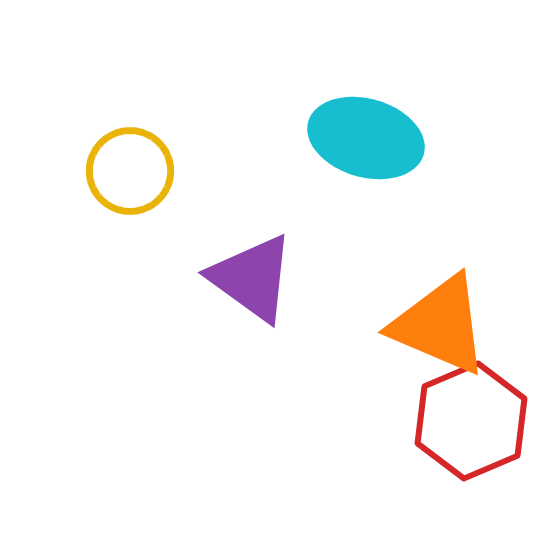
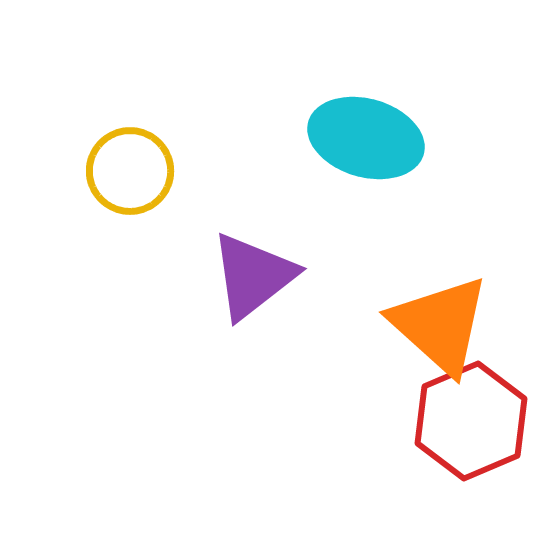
purple triangle: moved 1 px right, 2 px up; rotated 46 degrees clockwise
orange triangle: rotated 19 degrees clockwise
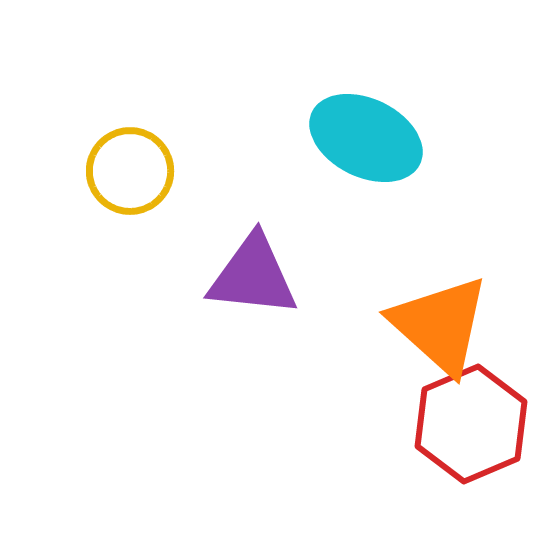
cyan ellipse: rotated 10 degrees clockwise
purple triangle: rotated 44 degrees clockwise
red hexagon: moved 3 px down
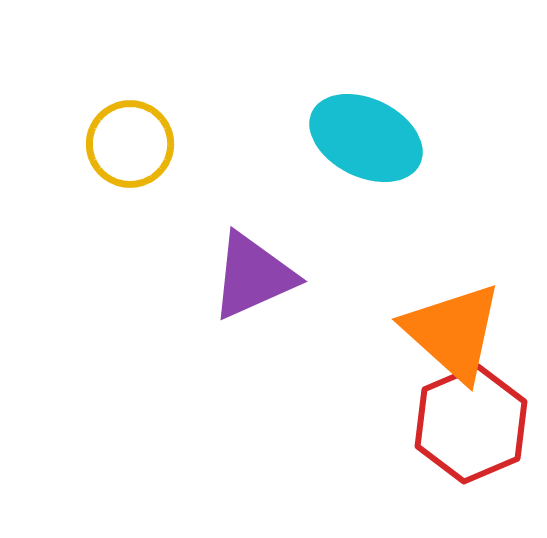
yellow circle: moved 27 px up
purple triangle: rotated 30 degrees counterclockwise
orange triangle: moved 13 px right, 7 px down
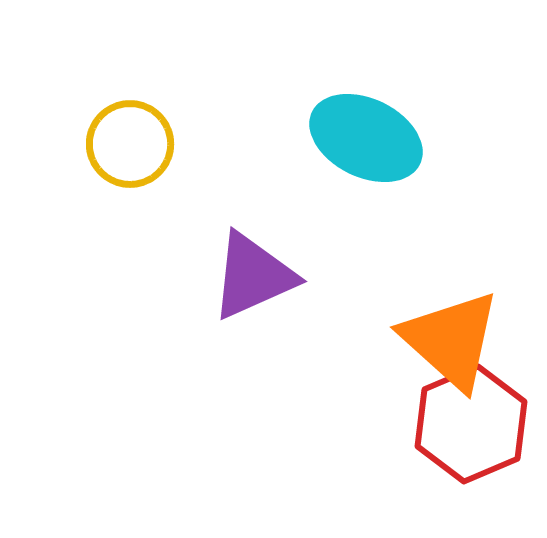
orange triangle: moved 2 px left, 8 px down
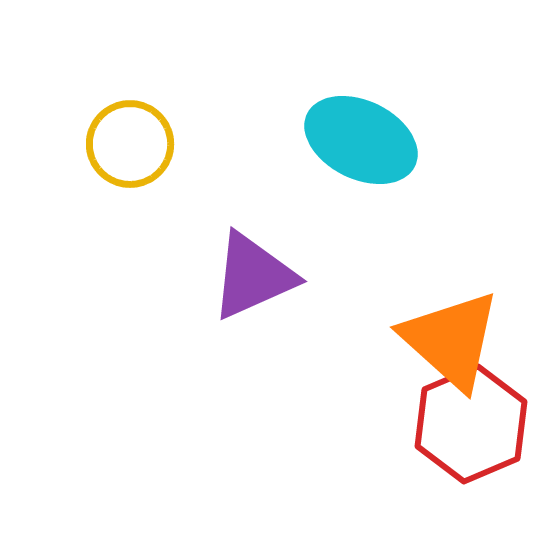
cyan ellipse: moved 5 px left, 2 px down
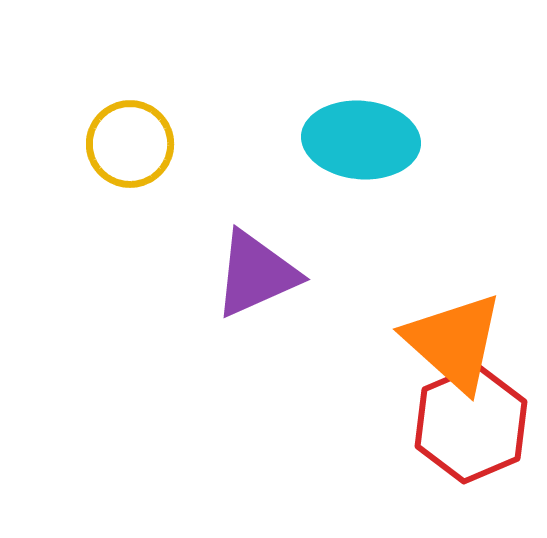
cyan ellipse: rotated 21 degrees counterclockwise
purple triangle: moved 3 px right, 2 px up
orange triangle: moved 3 px right, 2 px down
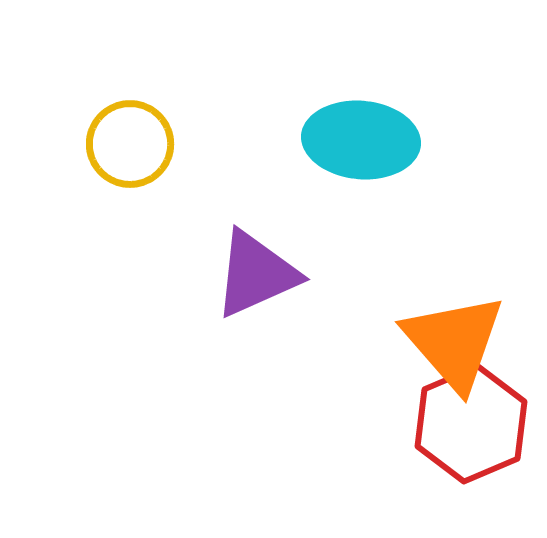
orange triangle: rotated 7 degrees clockwise
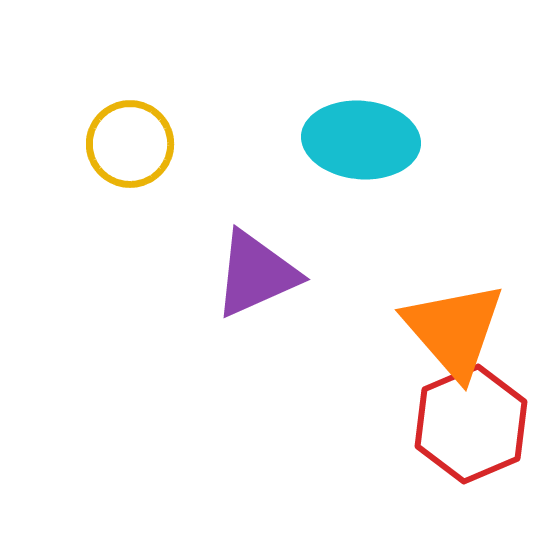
orange triangle: moved 12 px up
